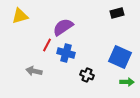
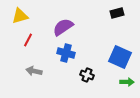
red line: moved 19 px left, 5 px up
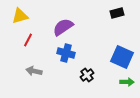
blue square: moved 2 px right
black cross: rotated 32 degrees clockwise
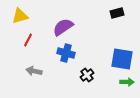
blue square: moved 2 px down; rotated 15 degrees counterclockwise
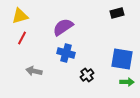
red line: moved 6 px left, 2 px up
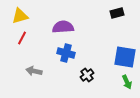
purple semicircle: rotated 30 degrees clockwise
blue square: moved 3 px right, 2 px up
green arrow: rotated 64 degrees clockwise
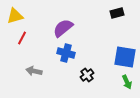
yellow triangle: moved 5 px left
purple semicircle: moved 1 px down; rotated 35 degrees counterclockwise
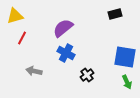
black rectangle: moved 2 px left, 1 px down
blue cross: rotated 12 degrees clockwise
